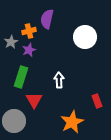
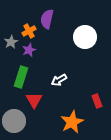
orange cross: rotated 16 degrees counterclockwise
white arrow: rotated 119 degrees counterclockwise
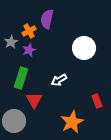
white circle: moved 1 px left, 11 px down
green rectangle: moved 1 px down
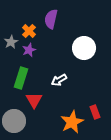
purple semicircle: moved 4 px right
orange cross: rotated 16 degrees counterclockwise
red rectangle: moved 2 px left, 11 px down
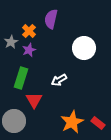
red rectangle: moved 3 px right, 11 px down; rotated 32 degrees counterclockwise
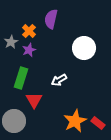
orange star: moved 3 px right, 1 px up
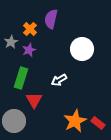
orange cross: moved 1 px right, 2 px up
white circle: moved 2 px left, 1 px down
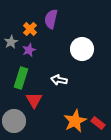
white arrow: rotated 42 degrees clockwise
